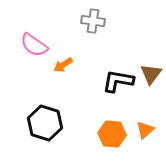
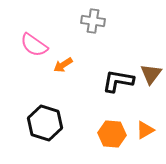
orange triangle: rotated 12 degrees clockwise
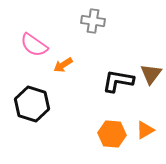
black hexagon: moved 13 px left, 19 px up
